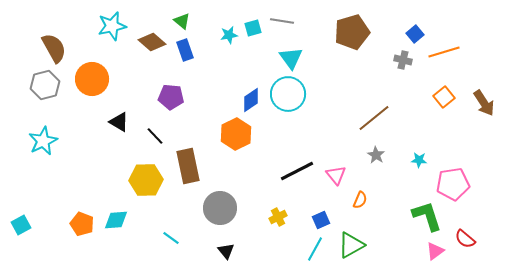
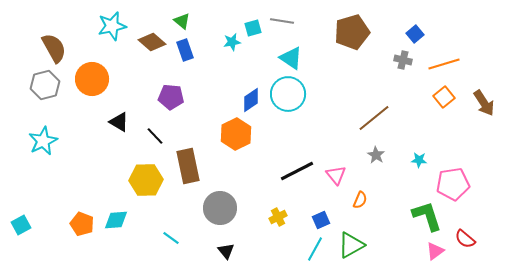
cyan star at (229, 35): moved 3 px right, 7 px down
orange line at (444, 52): moved 12 px down
cyan triangle at (291, 58): rotated 20 degrees counterclockwise
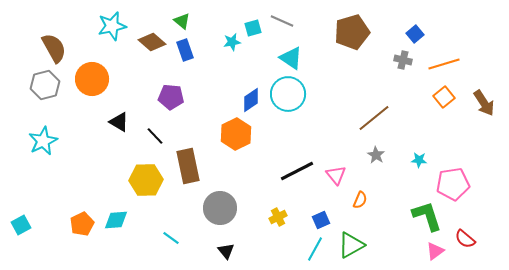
gray line at (282, 21): rotated 15 degrees clockwise
orange pentagon at (82, 224): rotated 25 degrees clockwise
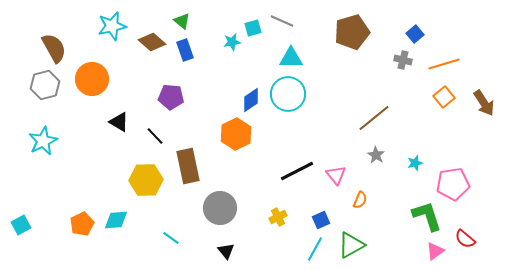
cyan triangle at (291, 58): rotated 35 degrees counterclockwise
cyan star at (419, 160): moved 4 px left, 3 px down; rotated 21 degrees counterclockwise
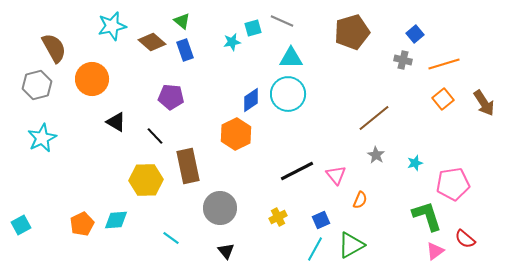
gray hexagon at (45, 85): moved 8 px left
orange square at (444, 97): moved 1 px left, 2 px down
black triangle at (119, 122): moved 3 px left
cyan star at (43, 141): moved 1 px left, 3 px up
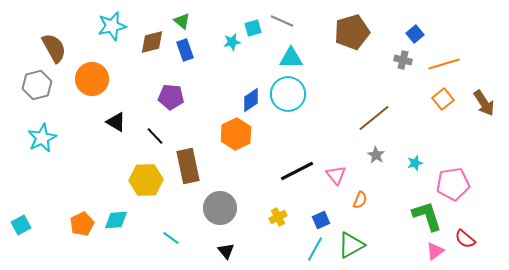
brown diamond at (152, 42): rotated 56 degrees counterclockwise
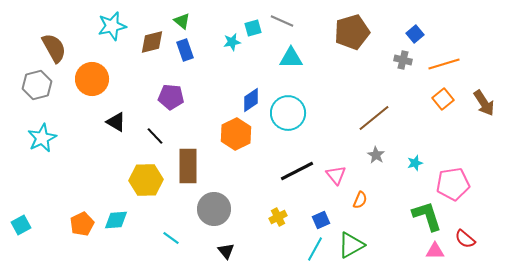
cyan circle at (288, 94): moved 19 px down
brown rectangle at (188, 166): rotated 12 degrees clockwise
gray circle at (220, 208): moved 6 px left, 1 px down
pink triangle at (435, 251): rotated 36 degrees clockwise
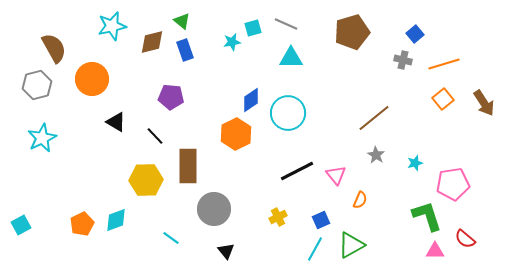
gray line at (282, 21): moved 4 px right, 3 px down
cyan diamond at (116, 220): rotated 15 degrees counterclockwise
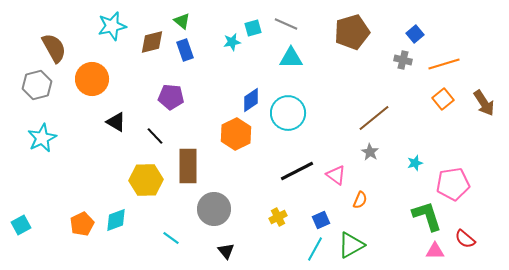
gray star at (376, 155): moved 6 px left, 3 px up
pink triangle at (336, 175): rotated 15 degrees counterclockwise
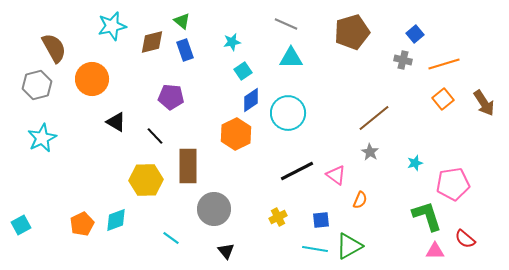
cyan square at (253, 28): moved 10 px left, 43 px down; rotated 18 degrees counterclockwise
blue square at (321, 220): rotated 18 degrees clockwise
green triangle at (351, 245): moved 2 px left, 1 px down
cyan line at (315, 249): rotated 70 degrees clockwise
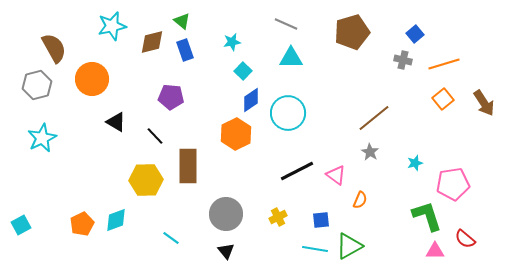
cyan square at (243, 71): rotated 12 degrees counterclockwise
gray circle at (214, 209): moved 12 px right, 5 px down
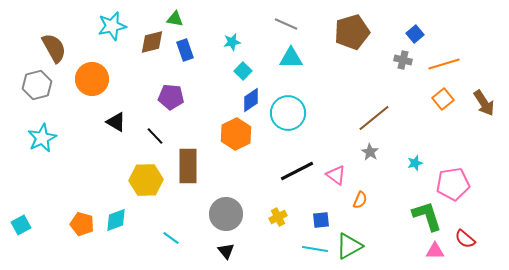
green triangle at (182, 21): moved 7 px left, 2 px up; rotated 30 degrees counterclockwise
orange pentagon at (82, 224): rotated 30 degrees counterclockwise
